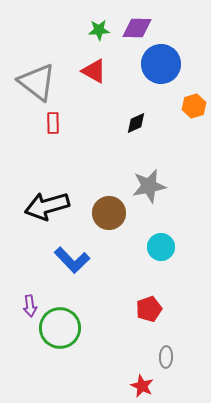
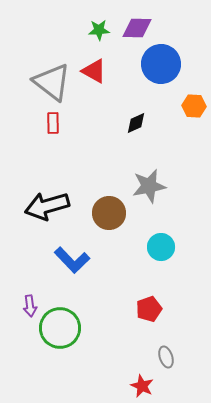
gray triangle: moved 15 px right
orange hexagon: rotated 20 degrees clockwise
gray ellipse: rotated 20 degrees counterclockwise
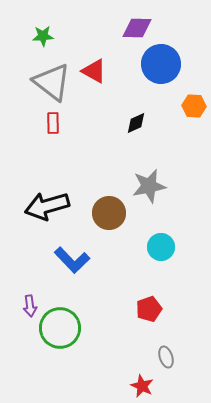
green star: moved 56 px left, 6 px down
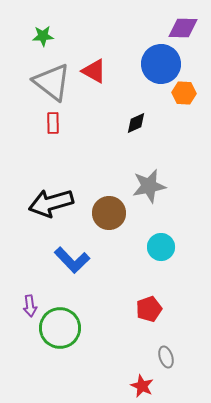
purple diamond: moved 46 px right
orange hexagon: moved 10 px left, 13 px up
black arrow: moved 4 px right, 3 px up
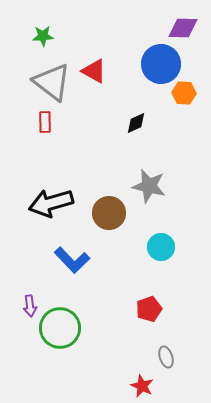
red rectangle: moved 8 px left, 1 px up
gray star: rotated 24 degrees clockwise
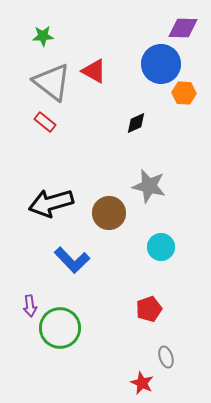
red rectangle: rotated 50 degrees counterclockwise
red star: moved 3 px up
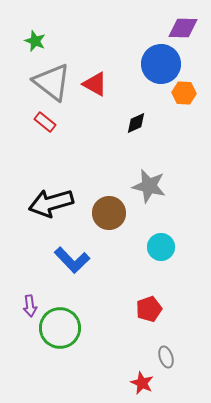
green star: moved 8 px left, 5 px down; rotated 25 degrees clockwise
red triangle: moved 1 px right, 13 px down
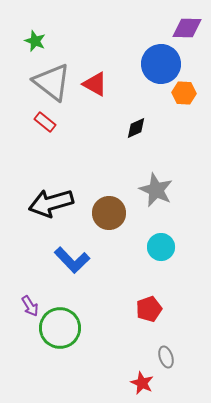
purple diamond: moved 4 px right
black diamond: moved 5 px down
gray star: moved 7 px right, 4 px down; rotated 12 degrees clockwise
purple arrow: rotated 25 degrees counterclockwise
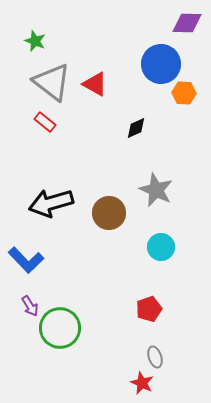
purple diamond: moved 5 px up
blue L-shape: moved 46 px left
gray ellipse: moved 11 px left
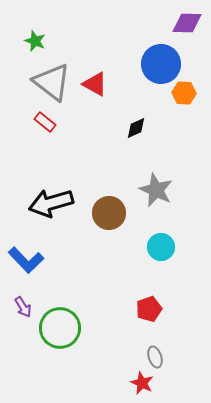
purple arrow: moved 7 px left, 1 px down
